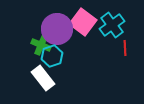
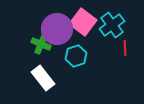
green cross: moved 1 px up
cyan hexagon: moved 24 px right
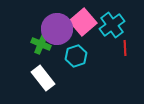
pink square: rotated 12 degrees clockwise
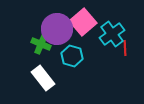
cyan cross: moved 9 px down
cyan hexagon: moved 4 px left; rotated 25 degrees counterclockwise
